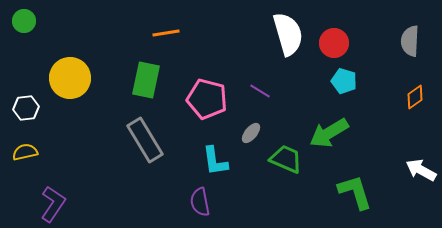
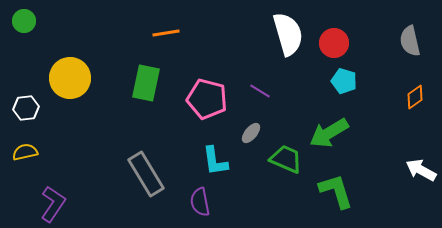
gray semicircle: rotated 16 degrees counterclockwise
green rectangle: moved 3 px down
gray rectangle: moved 1 px right, 34 px down
green L-shape: moved 19 px left, 1 px up
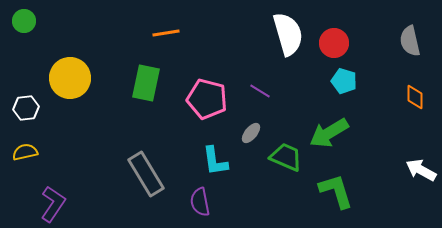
orange diamond: rotated 55 degrees counterclockwise
green trapezoid: moved 2 px up
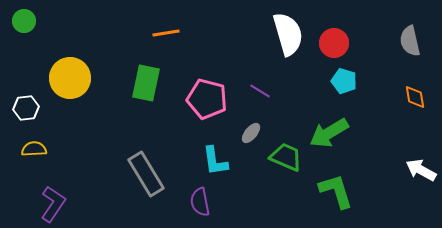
orange diamond: rotated 10 degrees counterclockwise
yellow semicircle: moved 9 px right, 3 px up; rotated 10 degrees clockwise
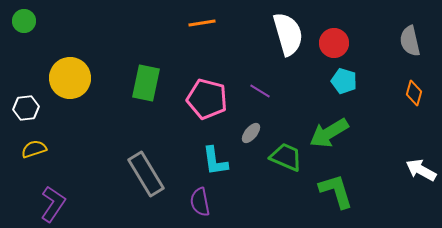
orange line: moved 36 px right, 10 px up
orange diamond: moved 1 px left, 4 px up; rotated 25 degrees clockwise
yellow semicircle: rotated 15 degrees counterclockwise
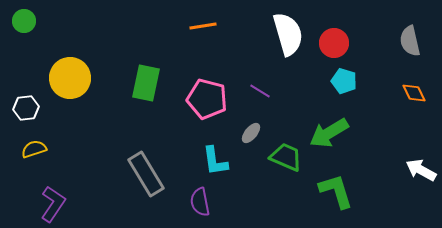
orange line: moved 1 px right, 3 px down
orange diamond: rotated 40 degrees counterclockwise
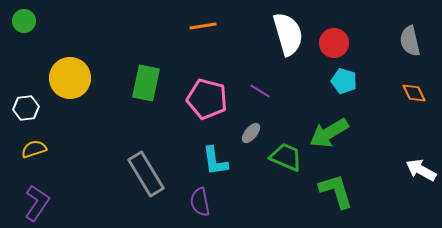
purple L-shape: moved 16 px left, 1 px up
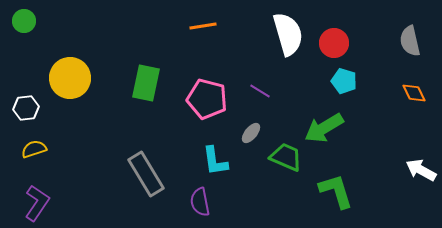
green arrow: moved 5 px left, 5 px up
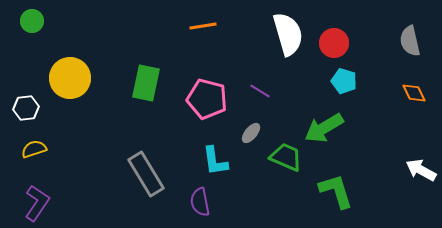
green circle: moved 8 px right
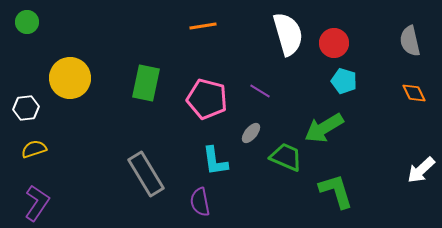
green circle: moved 5 px left, 1 px down
white arrow: rotated 72 degrees counterclockwise
